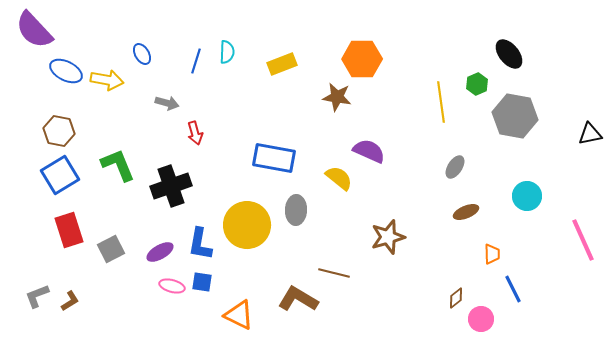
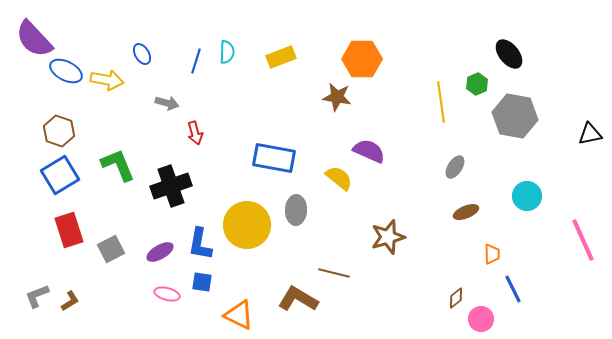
purple semicircle at (34, 30): moved 9 px down
yellow rectangle at (282, 64): moved 1 px left, 7 px up
brown hexagon at (59, 131): rotated 8 degrees clockwise
pink ellipse at (172, 286): moved 5 px left, 8 px down
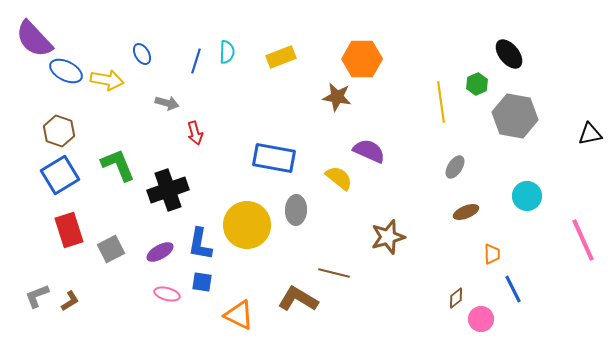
black cross at (171, 186): moved 3 px left, 4 px down
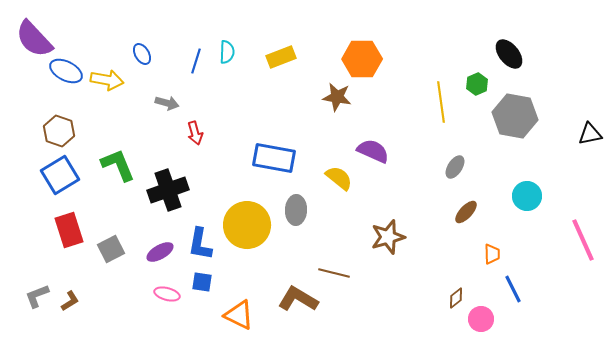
purple semicircle at (369, 151): moved 4 px right
brown ellipse at (466, 212): rotated 25 degrees counterclockwise
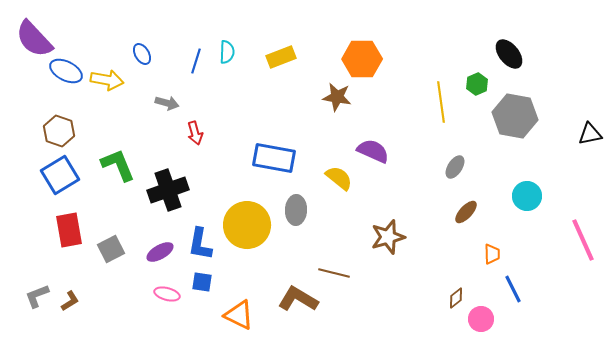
red rectangle at (69, 230): rotated 8 degrees clockwise
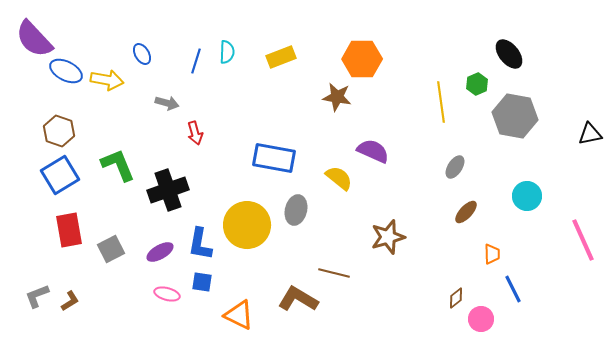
gray ellipse at (296, 210): rotated 12 degrees clockwise
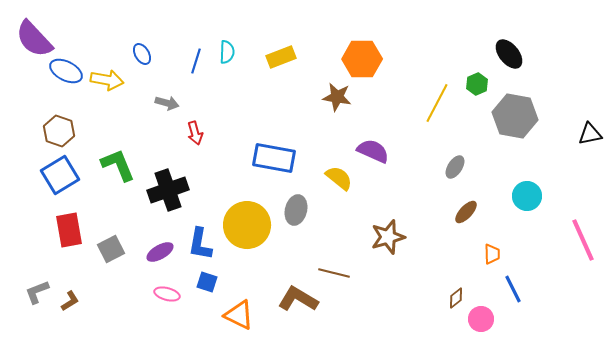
yellow line at (441, 102): moved 4 px left, 1 px down; rotated 36 degrees clockwise
blue square at (202, 282): moved 5 px right; rotated 10 degrees clockwise
gray L-shape at (37, 296): moved 4 px up
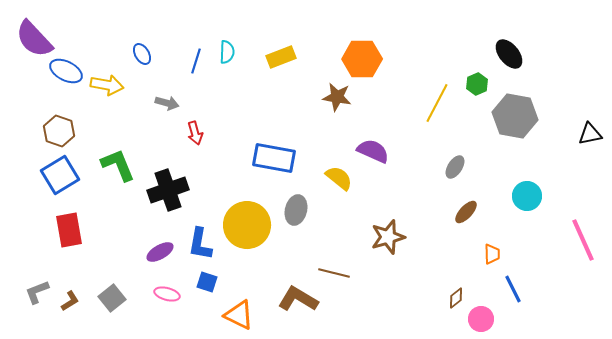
yellow arrow at (107, 80): moved 5 px down
gray square at (111, 249): moved 1 px right, 49 px down; rotated 12 degrees counterclockwise
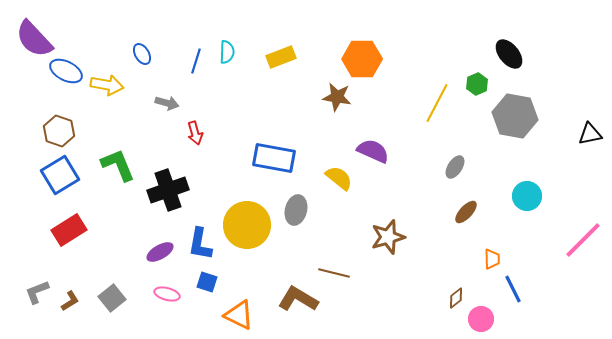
red rectangle at (69, 230): rotated 68 degrees clockwise
pink line at (583, 240): rotated 69 degrees clockwise
orange trapezoid at (492, 254): moved 5 px down
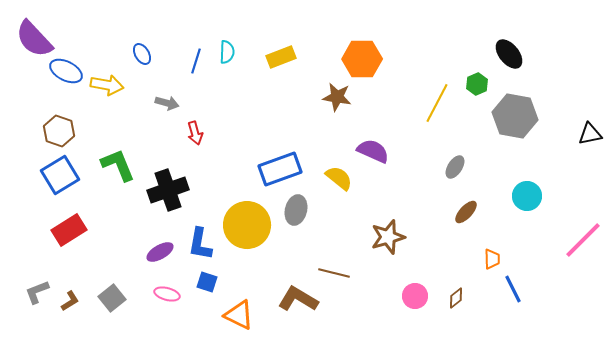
blue rectangle at (274, 158): moved 6 px right, 11 px down; rotated 30 degrees counterclockwise
pink circle at (481, 319): moved 66 px left, 23 px up
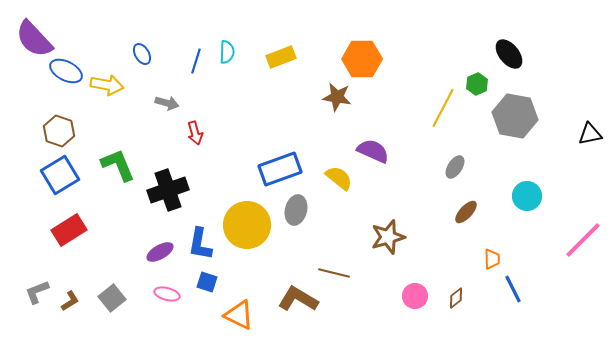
yellow line at (437, 103): moved 6 px right, 5 px down
